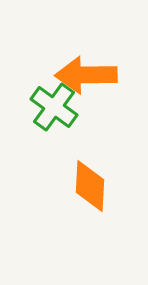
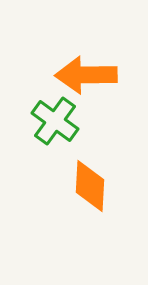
green cross: moved 1 px right, 14 px down
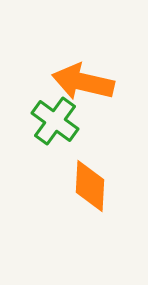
orange arrow: moved 3 px left, 7 px down; rotated 14 degrees clockwise
